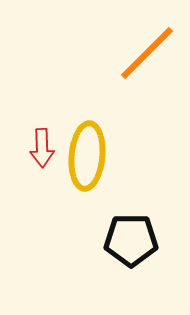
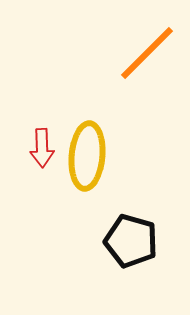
black pentagon: moved 1 px down; rotated 16 degrees clockwise
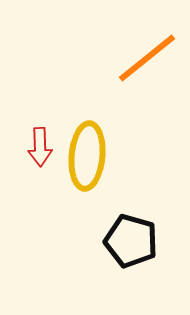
orange line: moved 5 px down; rotated 6 degrees clockwise
red arrow: moved 2 px left, 1 px up
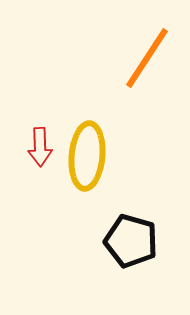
orange line: rotated 18 degrees counterclockwise
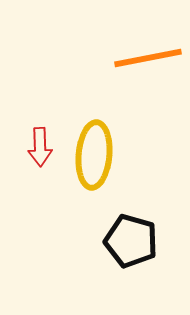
orange line: moved 1 px right; rotated 46 degrees clockwise
yellow ellipse: moved 7 px right, 1 px up
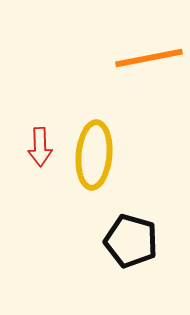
orange line: moved 1 px right
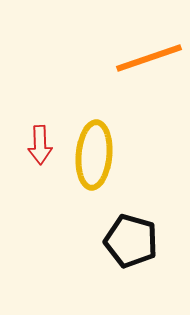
orange line: rotated 8 degrees counterclockwise
red arrow: moved 2 px up
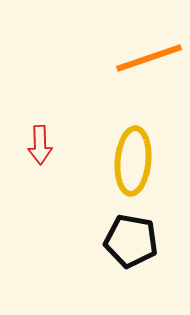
yellow ellipse: moved 39 px right, 6 px down
black pentagon: rotated 6 degrees counterclockwise
